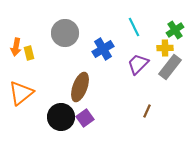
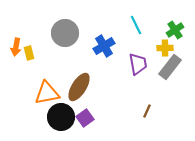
cyan line: moved 2 px right, 2 px up
blue cross: moved 1 px right, 3 px up
purple trapezoid: rotated 125 degrees clockwise
brown ellipse: moved 1 px left; rotated 12 degrees clockwise
orange triangle: moved 26 px right; rotated 28 degrees clockwise
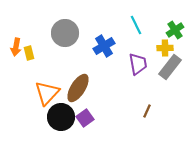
brown ellipse: moved 1 px left, 1 px down
orange triangle: rotated 36 degrees counterclockwise
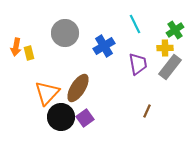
cyan line: moved 1 px left, 1 px up
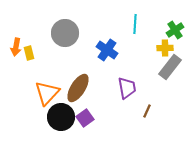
cyan line: rotated 30 degrees clockwise
blue cross: moved 3 px right, 4 px down; rotated 25 degrees counterclockwise
purple trapezoid: moved 11 px left, 24 px down
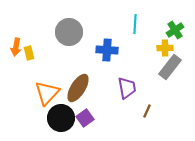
gray circle: moved 4 px right, 1 px up
blue cross: rotated 30 degrees counterclockwise
black circle: moved 1 px down
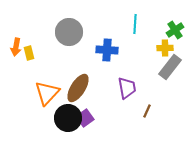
black circle: moved 7 px right
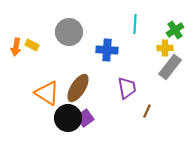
yellow rectangle: moved 3 px right, 8 px up; rotated 48 degrees counterclockwise
orange triangle: rotated 40 degrees counterclockwise
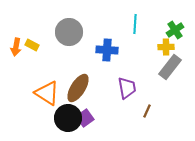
yellow cross: moved 1 px right, 1 px up
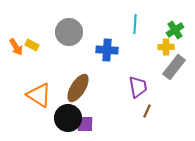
orange arrow: rotated 42 degrees counterclockwise
gray rectangle: moved 4 px right
purple trapezoid: moved 11 px right, 1 px up
orange triangle: moved 8 px left, 2 px down
purple square: moved 6 px down; rotated 36 degrees clockwise
